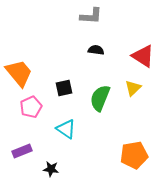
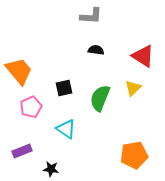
orange trapezoid: moved 2 px up
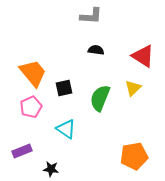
orange trapezoid: moved 14 px right, 2 px down
orange pentagon: moved 1 px down
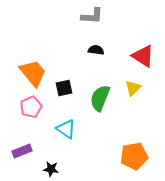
gray L-shape: moved 1 px right
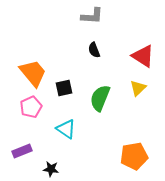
black semicircle: moved 2 px left; rotated 119 degrees counterclockwise
yellow triangle: moved 5 px right
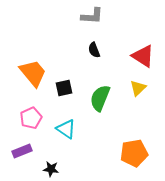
pink pentagon: moved 11 px down
orange pentagon: moved 3 px up
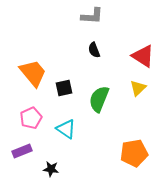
green semicircle: moved 1 px left, 1 px down
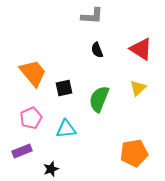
black semicircle: moved 3 px right
red triangle: moved 2 px left, 7 px up
cyan triangle: rotated 40 degrees counterclockwise
black star: rotated 28 degrees counterclockwise
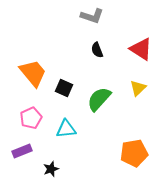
gray L-shape: rotated 15 degrees clockwise
black square: rotated 36 degrees clockwise
green semicircle: rotated 20 degrees clockwise
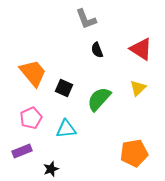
gray L-shape: moved 6 px left, 3 px down; rotated 50 degrees clockwise
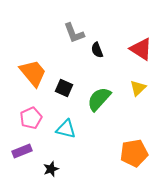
gray L-shape: moved 12 px left, 14 px down
cyan triangle: rotated 20 degrees clockwise
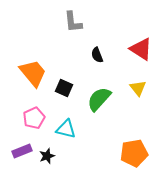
gray L-shape: moved 1 px left, 11 px up; rotated 15 degrees clockwise
black semicircle: moved 5 px down
yellow triangle: rotated 24 degrees counterclockwise
pink pentagon: moved 3 px right
black star: moved 4 px left, 13 px up
